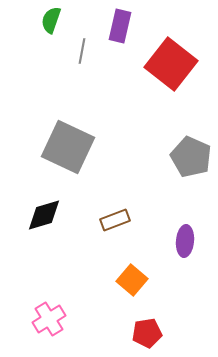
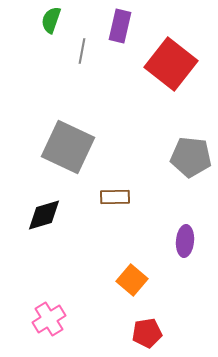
gray pentagon: rotated 18 degrees counterclockwise
brown rectangle: moved 23 px up; rotated 20 degrees clockwise
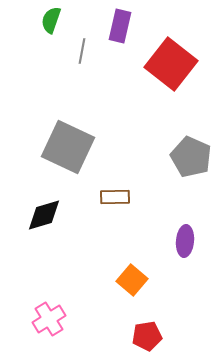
gray pentagon: rotated 18 degrees clockwise
red pentagon: moved 3 px down
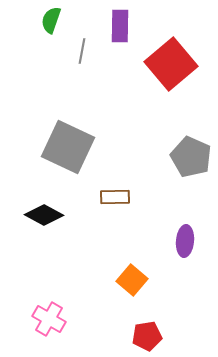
purple rectangle: rotated 12 degrees counterclockwise
red square: rotated 12 degrees clockwise
black diamond: rotated 45 degrees clockwise
pink cross: rotated 28 degrees counterclockwise
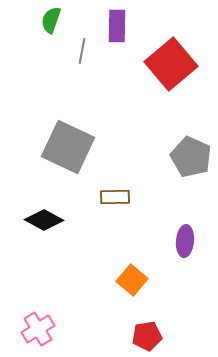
purple rectangle: moved 3 px left
black diamond: moved 5 px down
pink cross: moved 11 px left, 10 px down; rotated 28 degrees clockwise
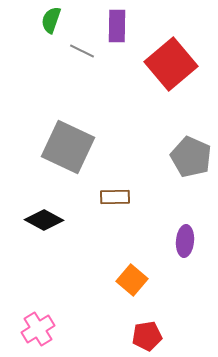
gray line: rotated 75 degrees counterclockwise
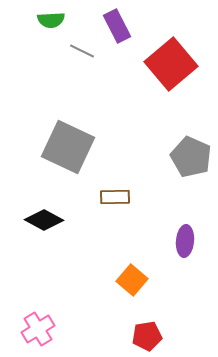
green semicircle: rotated 112 degrees counterclockwise
purple rectangle: rotated 28 degrees counterclockwise
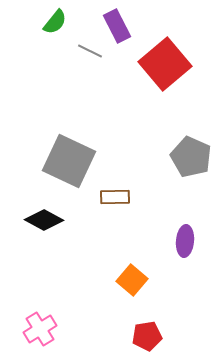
green semicircle: moved 4 px right, 2 px down; rotated 48 degrees counterclockwise
gray line: moved 8 px right
red square: moved 6 px left
gray square: moved 1 px right, 14 px down
pink cross: moved 2 px right
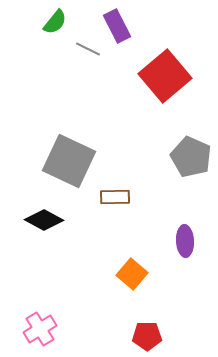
gray line: moved 2 px left, 2 px up
red square: moved 12 px down
purple ellipse: rotated 8 degrees counterclockwise
orange square: moved 6 px up
red pentagon: rotated 8 degrees clockwise
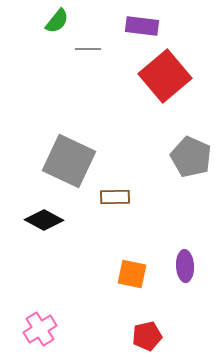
green semicircle: moved 2 px right, 1 px up
purple rectangle: moved 25 px right; rotated 56 degrees counterclockwise
gray line: rotated 25 degrees counterclockwise
purple ellipse: moved 25 px down
orange square: rotated 28 degrees counterclockwise
red pentagon: rotated 12 degrees counterclockwise
